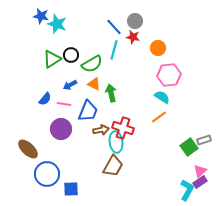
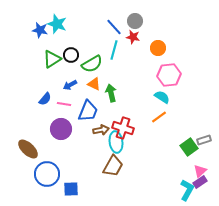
blue star: moved 1 px left, 14 px down
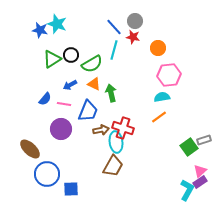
cyan semicircle: rotated 42 degrees counterclockwise
brown ellipse: moved 2 px right
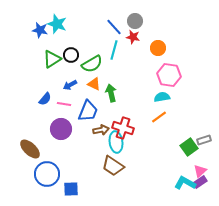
pink hexagon: rotated 15 degrees clockwise
brown trapezoid: rotated 95 degrees clockwise
cyan L-shape: moved 2 px left, 7 px up; rotated 90 degrees counterclockwise
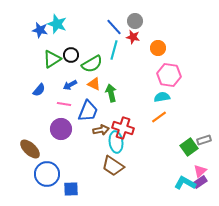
blue semicircle: moved 6 px left, 9 px up
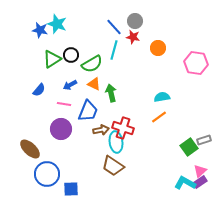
pink hexagon: moved 27 px right, 12 px up
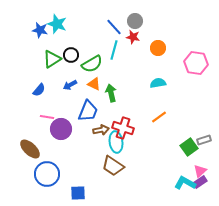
cyan semicircle: moved 4 px left, 14 px up
pink line: moved 17 px left, 13 px down
blue square: moved 7 px right, 4 px down
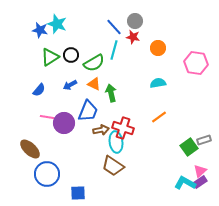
green triangle: moved 2 px left, 2 px up
green semicircle: moved 2 px right, 1 px up
purple circle: moved 3 px right, 6 px up
